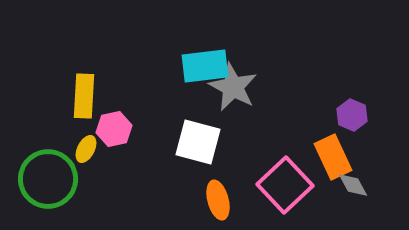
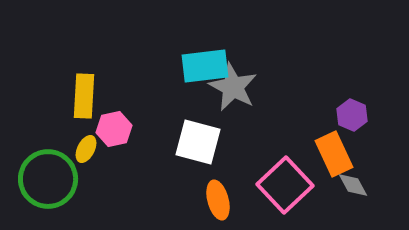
orange rectangle: moved 1 px right, 3 px up
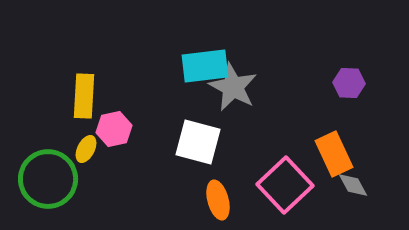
purple hexagon: moved 3 px left, 32 px up; rotated 20 degrees counterclockwise
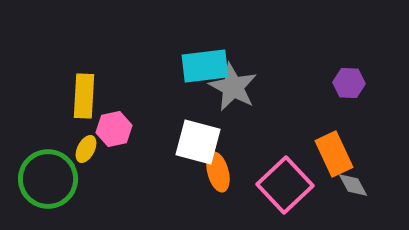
orange ellipse: moved 28 px up
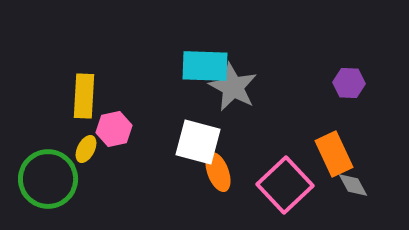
cyan rectangle: rotated 9 degrees clockwise
orange ellipse: rotated 6 degrees counterclockwise
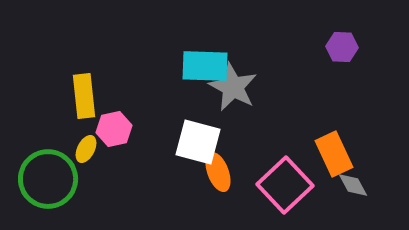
purple hexagon: moved 7 px left, 36 px up
yellow rectangle: rotated 9 degrees counterclockwise
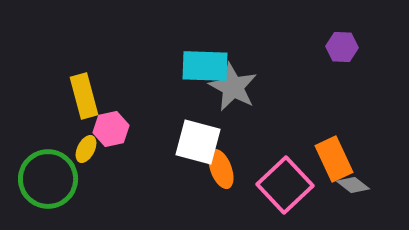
yellow rectangle: rotated 9 degrees counterclockwise
pink hexagon: moved 3 px left
orange rectangle: moved 5 px down
orange ellipse: moved 3 px right, 3 px up
gray diamond: rotated 24 degrees counterclockwise
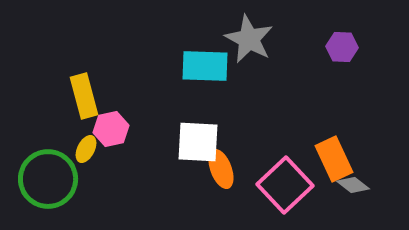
gray star: moved 16 px right, 48 px up
white square: rotated 12 degrees counterclockwise
